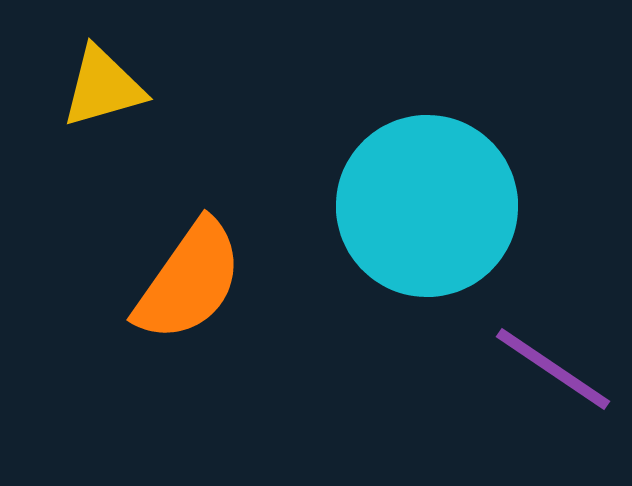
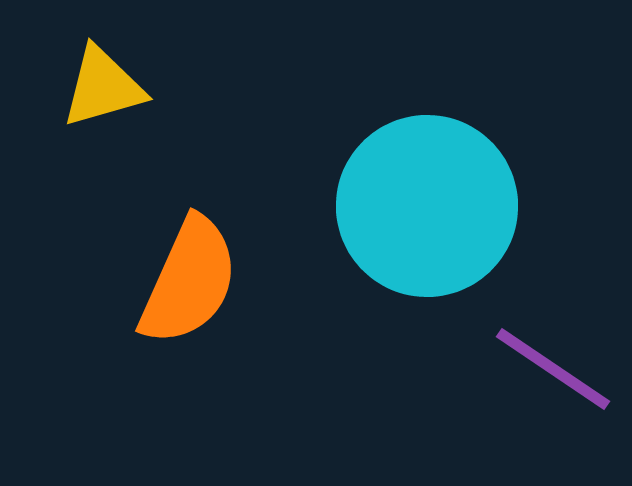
orange semicircle: rotated 11 degrees counterclockwise
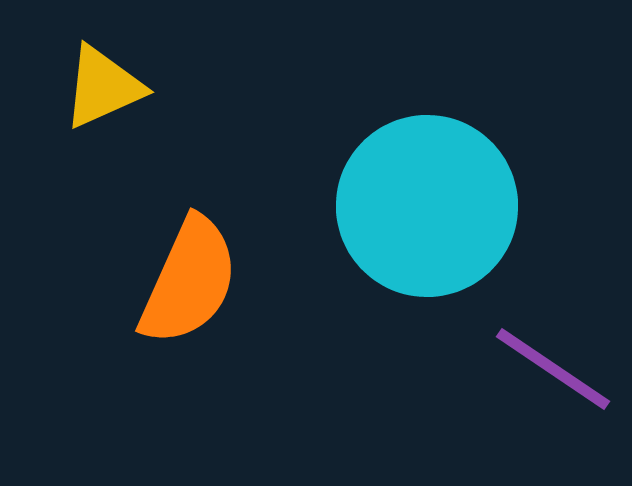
yellow triangle: rotated 8 degrees counterclockwise
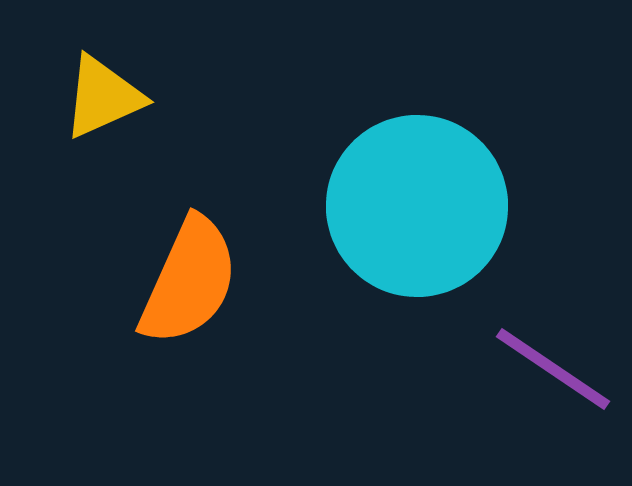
yellow triangle: moved 10 px down
cyan circle: moved 10 px left
